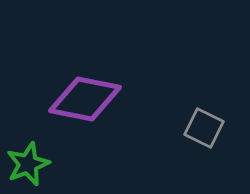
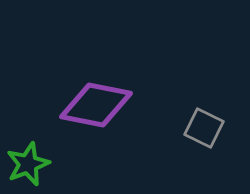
purple diamond: moved 11 px right, 6 px down
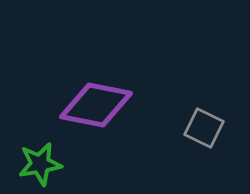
green star: moved 12 px right; rotated 12 degrees clockwise
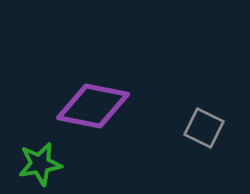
purple diamond: moved 3 px left, 1 px down
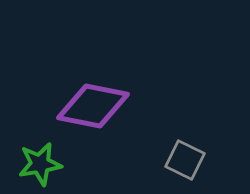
gray square: moved 19 px left, 32 px down
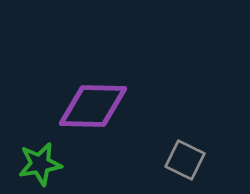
purple diamond: rotated 10 degrees counterclockwise
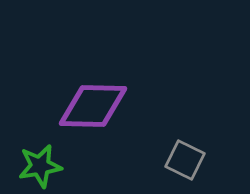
green star: moved 2 px down
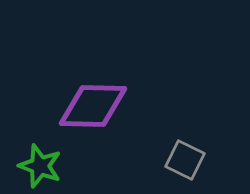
green star: rotated 30 degrees clockwise
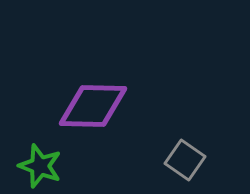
gray square: rotated 9 degrees clockwise
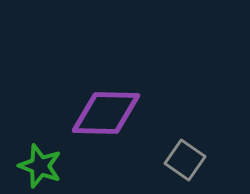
purple diamond: moved 13 px right, 7 px down
